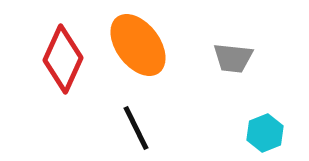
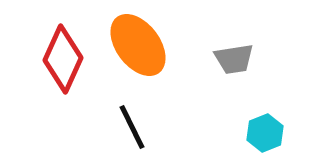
gray trapezoid: moved 1 px right, 1 px down; rotated 15 degrees counterclockwise
black line: moved 4 px left, 1 px up
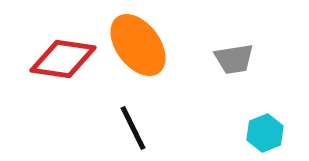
red diamond: rotated 74 degrees clockwise
black line: moved 1 px right, 1 px down
